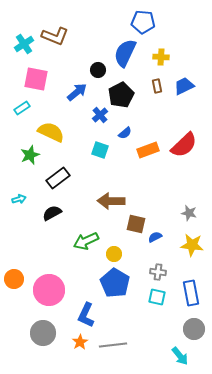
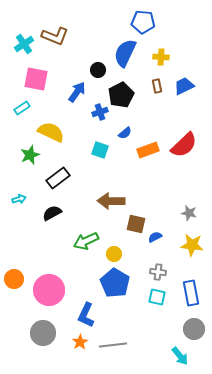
blue arrow at (77, 92): rotated 15 degrees counterclockwise
blue cross at (100, 115): moved 3 px up; rotated 21 degrees clockwise
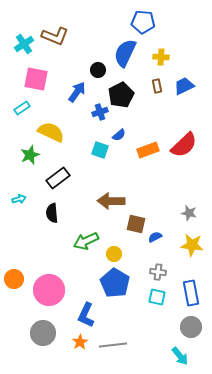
blue semicircle at (125, 133): moved 6 px left, 2 px down
black semicircle at (52, 213): rotated 66 degrees counterclockwise
gray circle at (194, 329): moved 3 px left, 2 px up
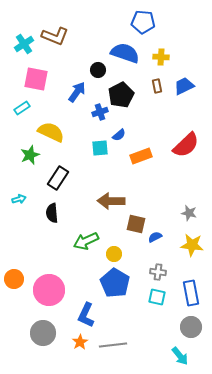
blue semicircle at (125, 53): rotated 84 degrees clockwise
red semicircle at (184, 145): moved 2 px right
cyan square at (100, 150): moved 2 px up; rotated 24 degrees counterclockwise
orange rectangle at (148, 150): moved 7 px left, 6 px down
black rectangle at (58, 178): rotated 20 degrees counterclockwise
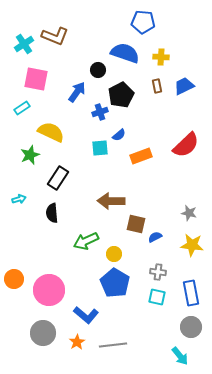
blue L-shape at (86, 315): rotated 75 degrees counterclockwise
orange star at (80, 342): moved 3 px left
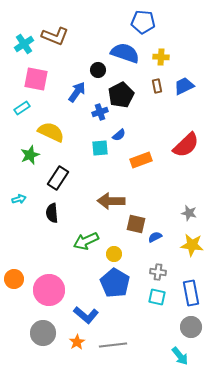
orange rectangle at (141, 156): moved 4 px down
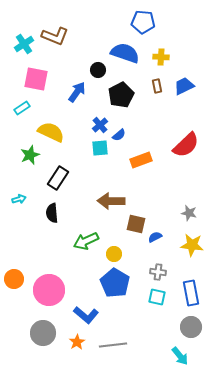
blue cross at (100, 112): moved 13 px down; rotated 21 degrees counterclockwise
